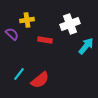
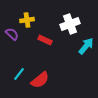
red rectangle: rotated 16 degrees clockwise
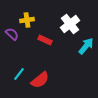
white cross: rotated 18 degrees counterclockwise
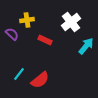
white cross: moved 1 px right, 2 px up
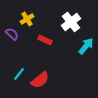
yellow cross: moved 1 px up; rotated 24 degrees counterclockwise
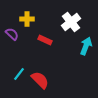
yellow cross: rotated 32 degrees clockwise
cyan arrow: rotated 18 degrees counterclockwise
red semicircle: rotated 96 degrees counterclockwise
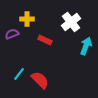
purple semicircle: rotated 64 degrees counterclockwise
